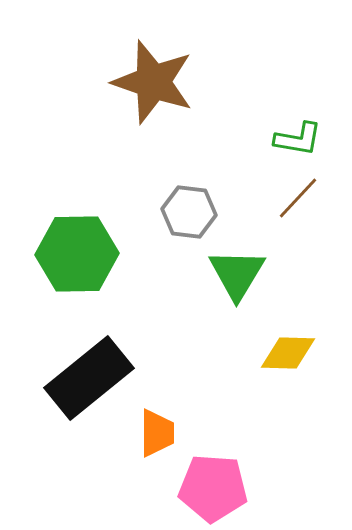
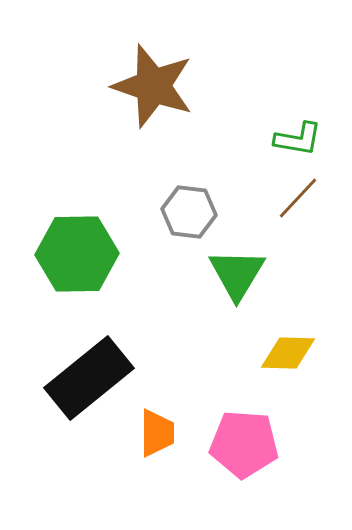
brown star: moved 4 px down
pink pentagon: moved 31 px right, 44 px up
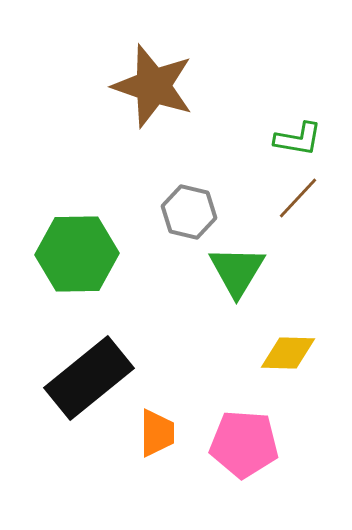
gray hexagon: rotated 6 degrees clockwise
green triangle: moved 3 px up
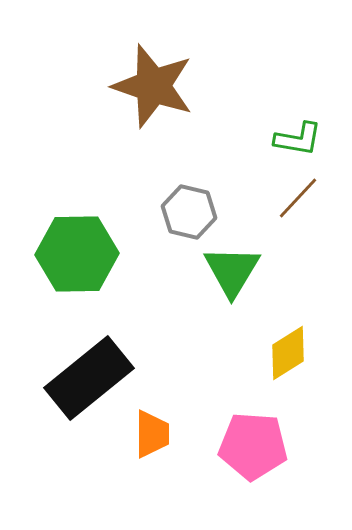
green triangle: moved 5 px left
yellow diamond: rotated 34 degrees counterclockwise
orange trapezoid: moved 5 px left, 1 px down
pink pentagon: moved 9 px right, 2 px down
